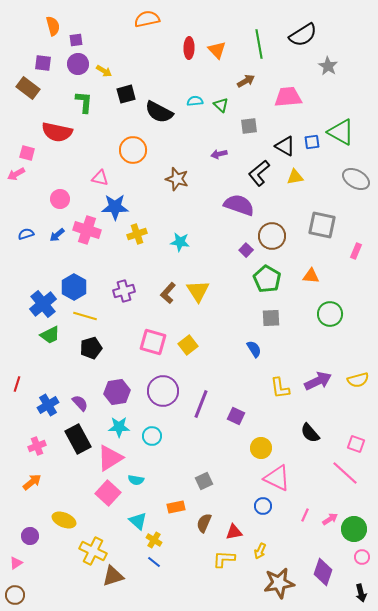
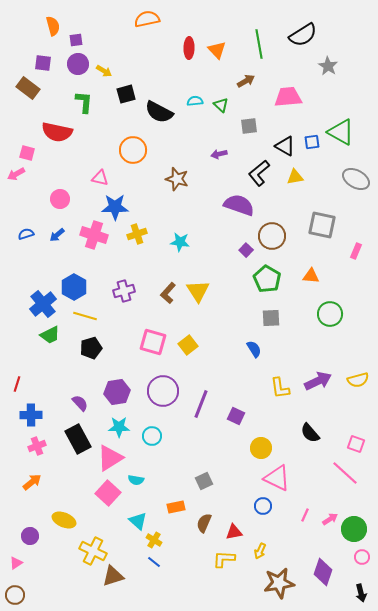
pink cross at (87, 230): moved 7 px right, 5 px down
blue cross at (48, 405): moved 17 px left, 10 px down; rotated 30 degrees clockwise
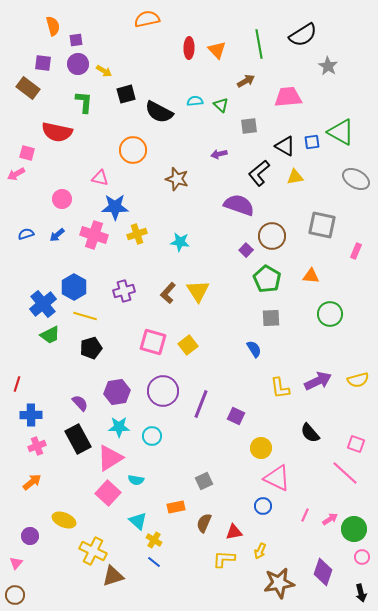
pink circle at (60, 199): moved 2 px right
pink triangle at (16, 563): rotated 16 degrees counterclockwise
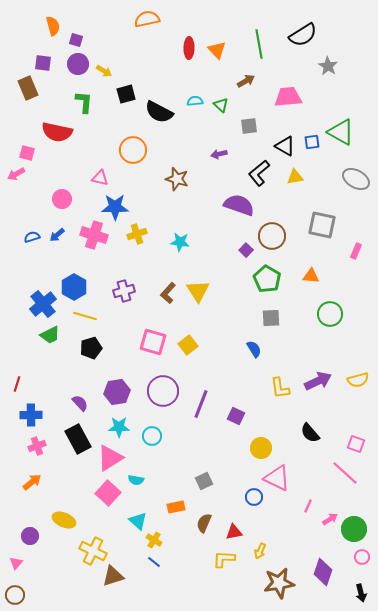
purple square at (76, 40): rotated 24 degrees clockwise
brown rectangle at (28, 88): rotated 30 degrees clockwise
blue semicircle at (26, 234): moved 6 px right, 3 px down
blue circle at (263, 506): moved 9 px left, 9 px up
pink line at (305, 515): moved 3 px right, 9 px up
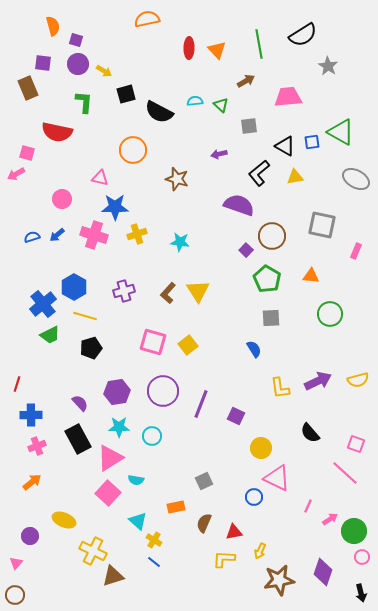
green circle at (354, 529): moved 2 px down
brown star at (279, 583): moved 3 px up
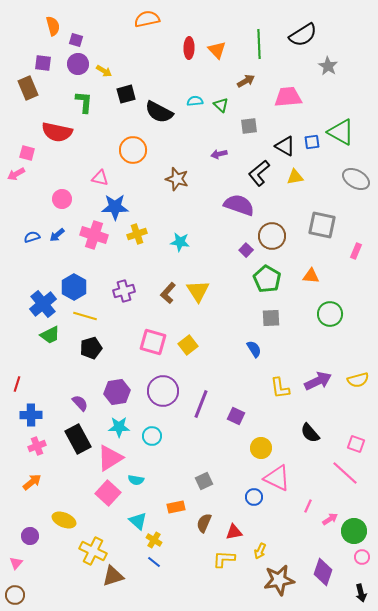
green line at (259, 44): rotated 8 degrees clockwise
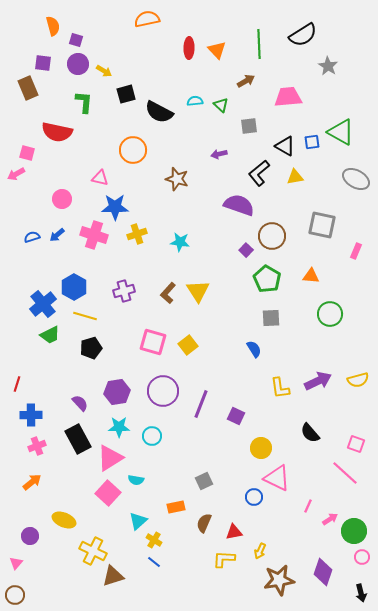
cyan triangle at (138, 521): rotated 36 degrees clockwise
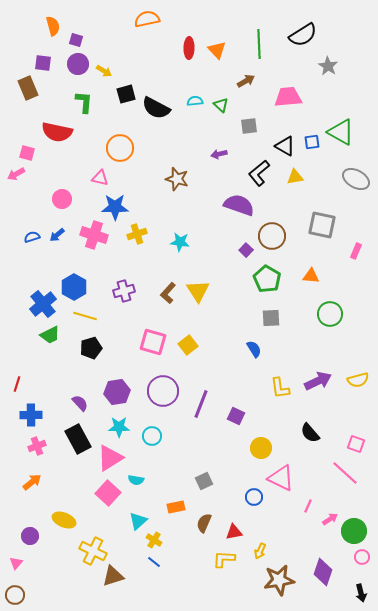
black semicircle at (159, 112): moved 3 px left, 4 px up
orange circle at (133, 150): moved 13 px left, 2 px up
pink triangle at (277, 478): moved 4 px right
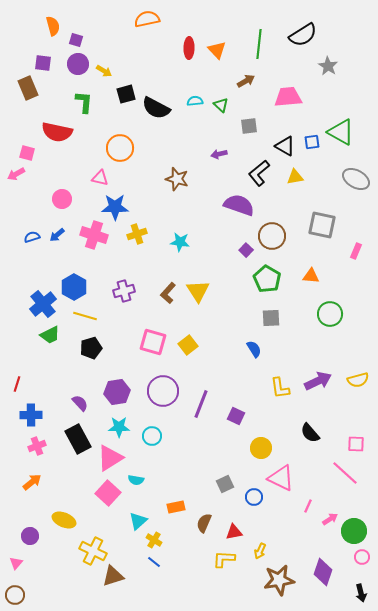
green line at (259, 44): rotated 8 degrees clockwise
pink square at (356, 444): rotated 18 degrees counterclockwise
gray square at (204, 481): moved 21 px right, 3 px down
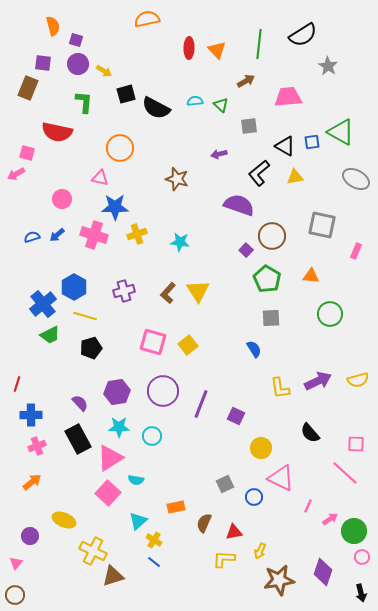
brown rectangle at (28, 88): rotated 45 degrees clockwise
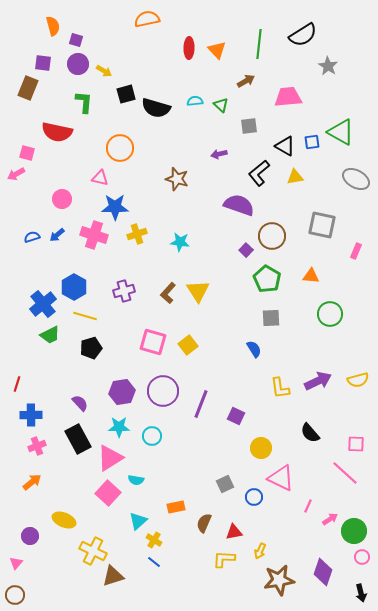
black semicircle at (156, 108): rotated 12 degrees counterclockwise
purple hexagon at (117, 392): moved 5 px right
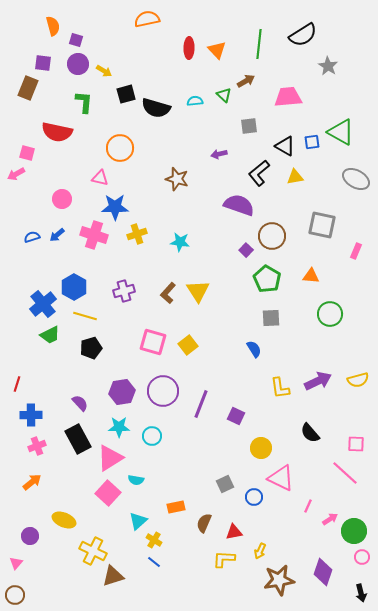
green triangle at (221, 105): moved 3 px right, 10 px up
